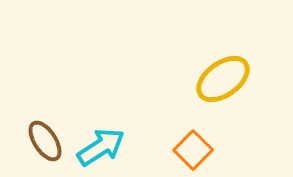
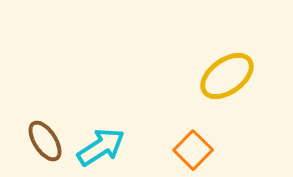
yellow ellipse: moved 4 px right, 3 px up
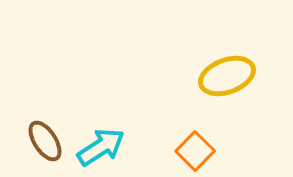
yellow ellipse: rotated 16 degrees clockwise
orange square: moved 2 px right, 1 px down
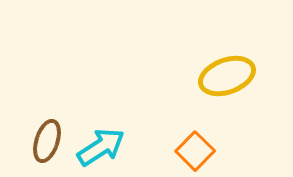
brown ellipse: moved 2 px right; rotated 51 degrees clockwise
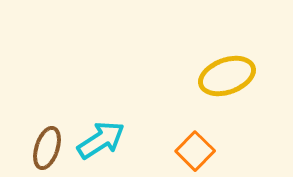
brown ellipse: moved 7 px down
cyan arrow: moved 7 px up
